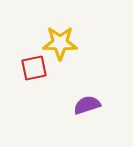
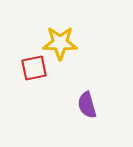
purple semicircle: rotated 88 degrees counterclockwise
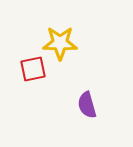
red square: moved 1 px left, 1 px down
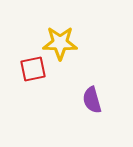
purple semicircle: moved 5 px right, 5 px up
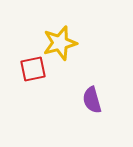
yellow star: rotated 16 degrees counterclockwise
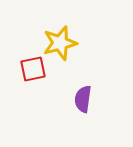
purple semicircle: moved 9 px left, 1 px up; rotated 24 degrees clockwise
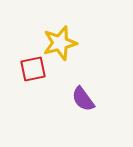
purple semicircle: rotated 44 degrees counterclockwise
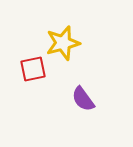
yellow star: moved 3 px right
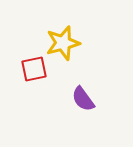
red square: moved 1 px right
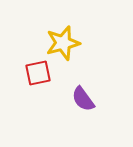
red square: moved 4 px right, 4 px down
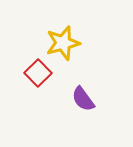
red square: rotated 32 degrees counterclockwise
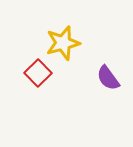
purple semicircle: moved 25 px right, 21 px up
